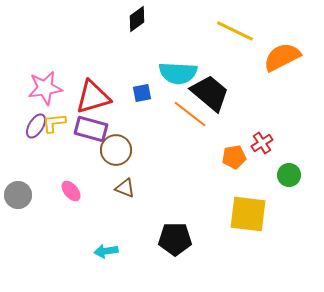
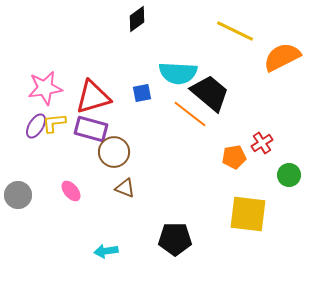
brown circle: moved 2 px left, 2 px down
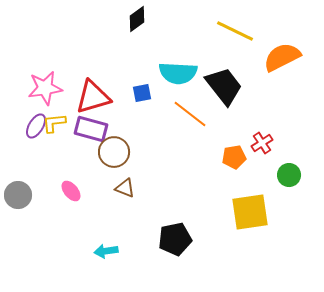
black trapezoid: moved 14 px right, 7 px up; rotated 12 degrees clockwise
yellow square: moved 2 px right, 2 px up; rotated 15 degrees counterclockwise
black pentagon: rotated 12 degrees counterclockwise
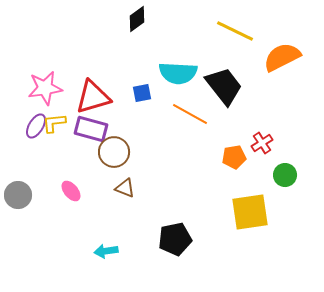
orange line: rotated 9 degrees counterclockwise
green circle: moved 4 px left
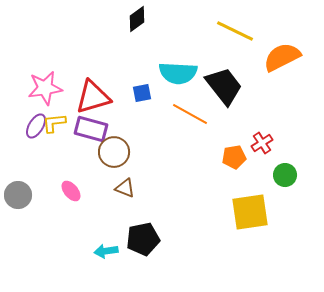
black pentagon: moved 32 px left
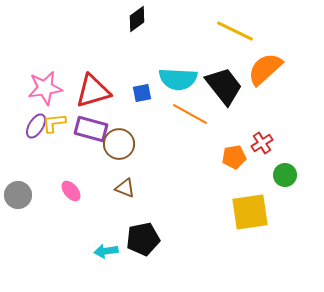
orange semicircle: moved 17 px left, 12 px down; rotated 15 degrees counterclockwise
cyan semicircle: moved 6 px down
red triangle: moved 6 px up
brown circle: moved 5 px right, 8 px up
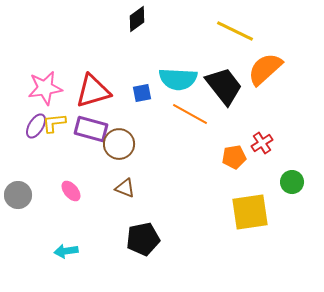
green circle: moved 7 px right, 7 px down
cyan arrow: moved 40 px left
